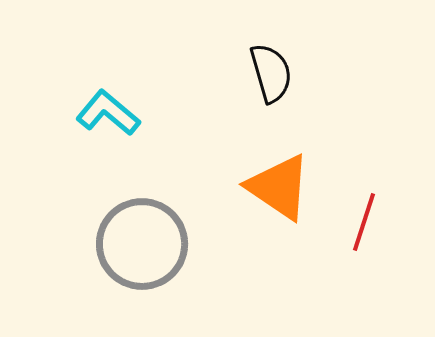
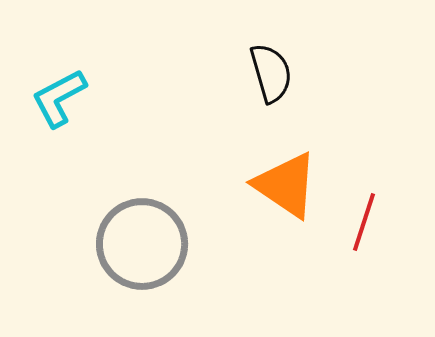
cyan L-shape: moved 49 px left, 15 px up; rotated 68 degrees counterclockwise
orange triangle: moved 7 px right, 2 px up
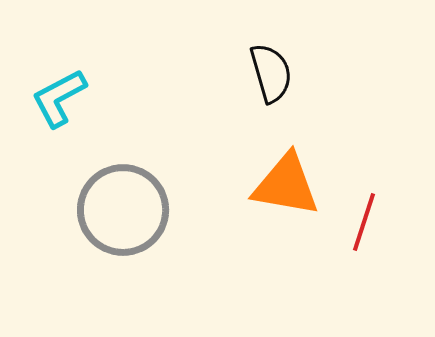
orange triangle: rotated 24 degrees counterclockwise
gray circle: moved 19 px left, 34 px up
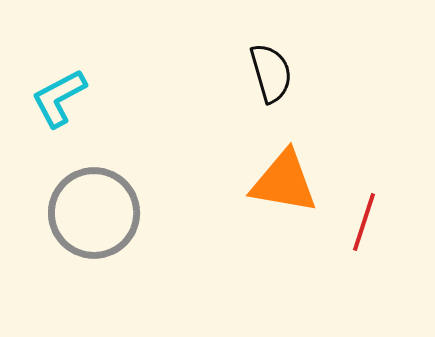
orange triangle: moved 2 px left, 3 px up
gray circle: moved 29 px left, 3 px down
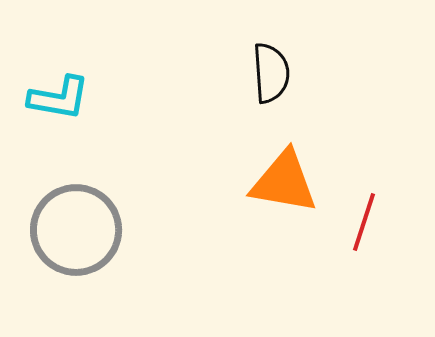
black semicircle: rotated 12 degrees clockwise
cyan L-shape: rotated 142 degrees counterclockwise
gray circle: moved 18 px left, 17 px down
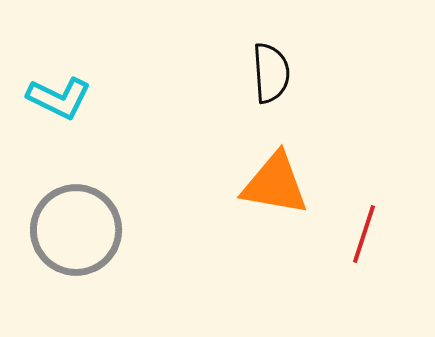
cyan L-shape: rotated 16 degrees clockwise
orange triangle: moved 9 px left, 2 px down
red line: moved 12 px down
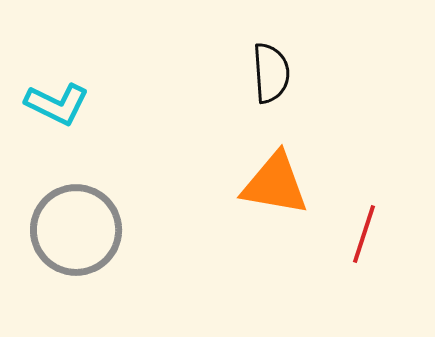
cyan L-shape: moved 2 px left, 6 px down
